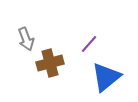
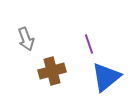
purple line: rotated 60 degrees counterclockwise
brown cross: moved 2 px right, 8 px down
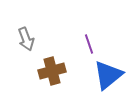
blue triangle: moved 2 px right, 2 px up
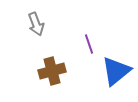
gray arrow: moved 10 px right, 15 px up
blue triangle: moved 8 px right, 4 px up
